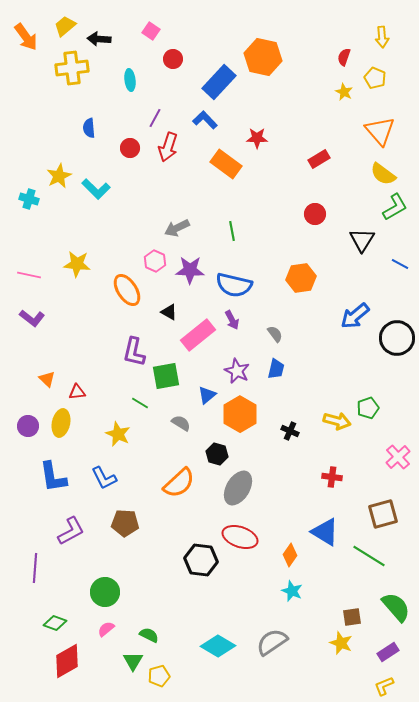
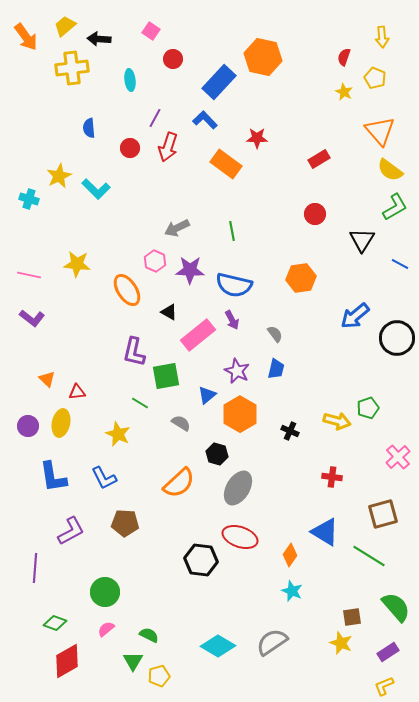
yellow semicircle at (383, 174): moved 7 px right, 4 px up
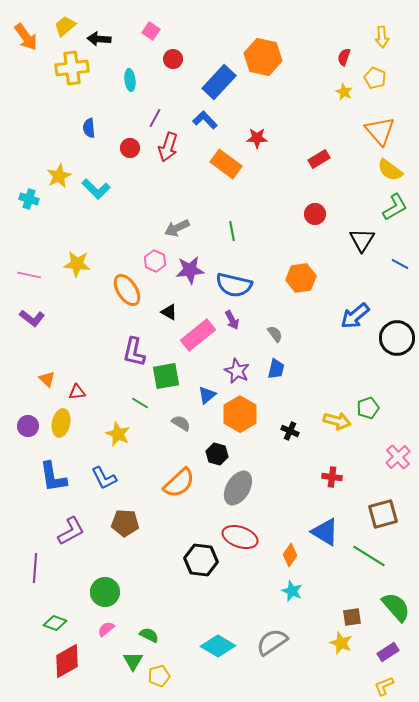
purple star at (190, 270): rotated 8 degrees counterclockwise
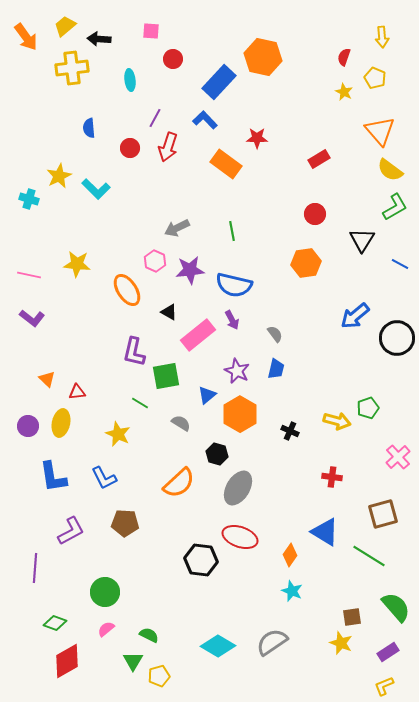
pink square at (151, 31): rotated 30 degrees counterclockwise
orange hexagon at (301, 278): moved 5 px right, 15 px up
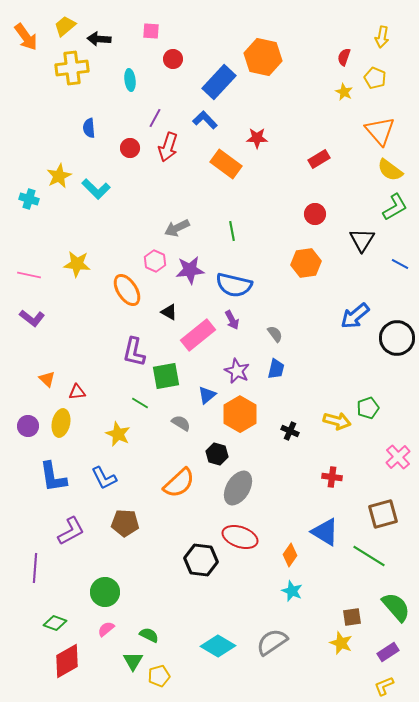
yellow arrow at (382, 37): rotated 15 degrees clockwise
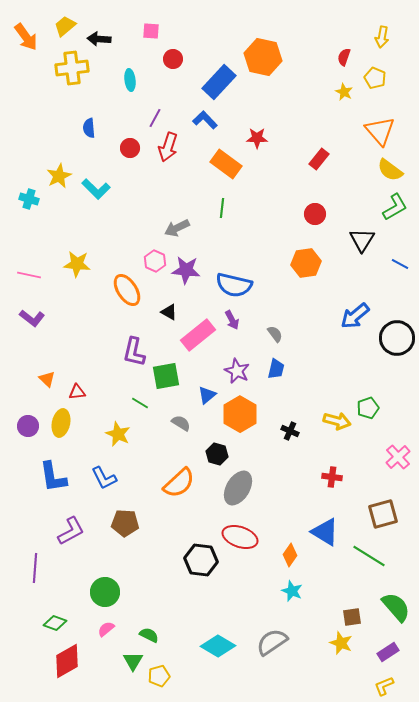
red rectangle at (319, 159): rotated 20 degrees counterclockwise
green line at (232, 231): moved 10 px left, 23 px up; rotated 18 degrees clockwise
purple star at (190, 270): moved 4 px left; rotated 12 degrees clockwise
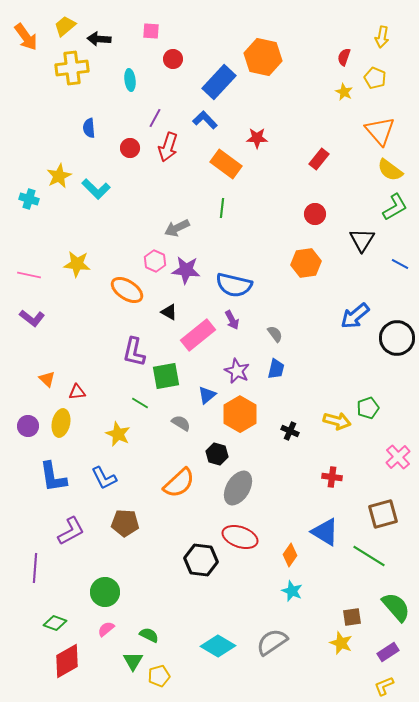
orange ellipse at (127, 290): rotated 24 degrees counterclockwise
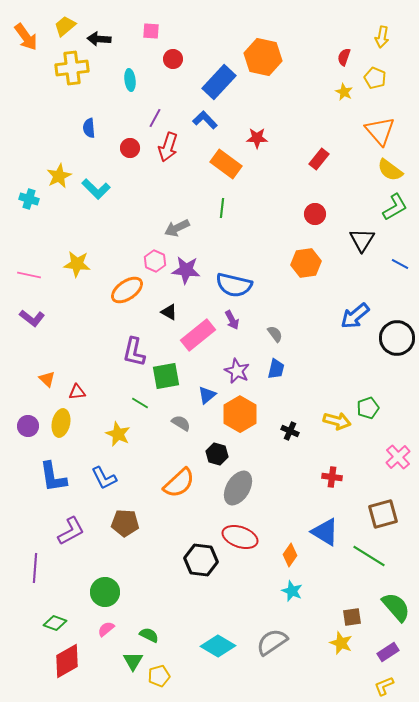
orange ellipse at (127, 290): rotated 68 degrees counterclockwise
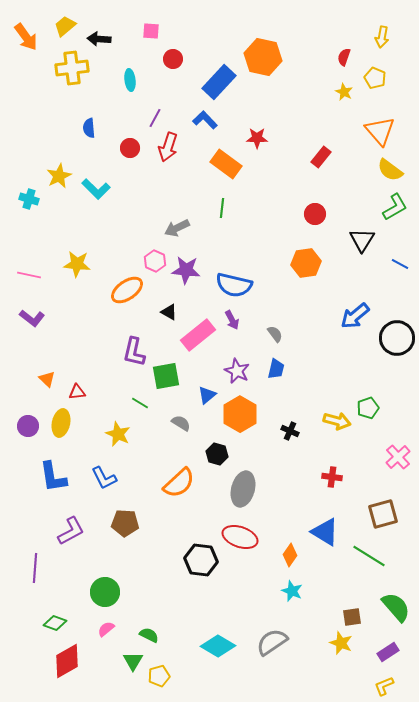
red rectangle at (319, 159): moved 2 px right, 2 px up
gray ellipse at (238, 488): moved 5 px right, 1 px down; rotated 16 degrees counterclockwise
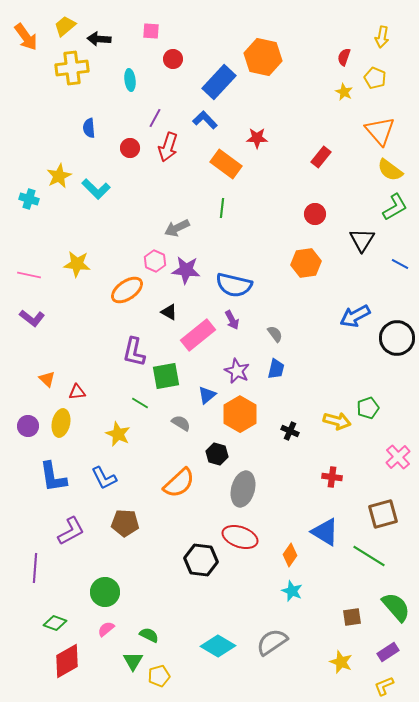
blue arrow at (355, 316): rotated 12 degrees clockwise
yellow star at (341, 643): moved 19 px down
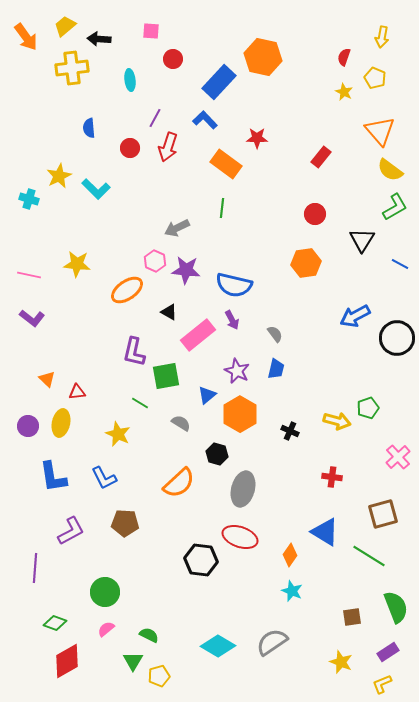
green semicircle at (396, 607): rotated 20 degrees clockwise
yellow L-shape at (384, 686): moved 2 px left, 2 px up
